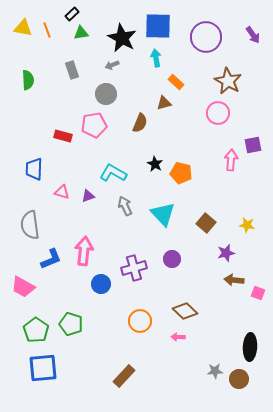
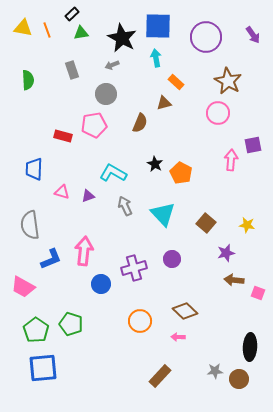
orange pentagon at (181, 173): rotated 15 degrees clockwise
brown rectangle at (124, 376): moved 36 px right
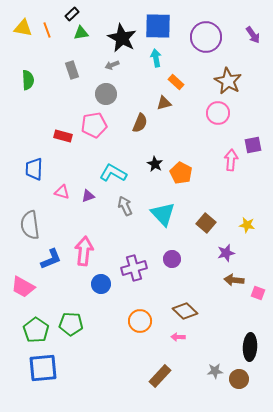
green pentagon at (71, 324): rotated 15 degrees counterclockwise
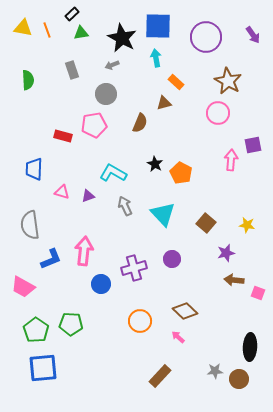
pink arrow at (178, 337): rotated 40 degrees clockwise
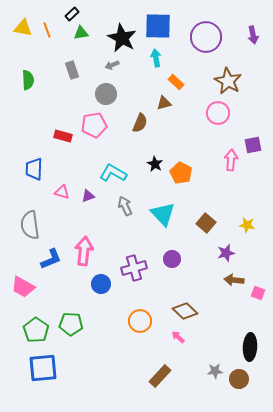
purple arrow at (253, 35): rotated 24 degrees clockwise
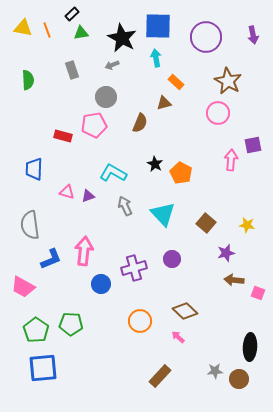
gray circle at (106, 94): moved 3 px down
pink triangle at (62, 192): moved 5 px right
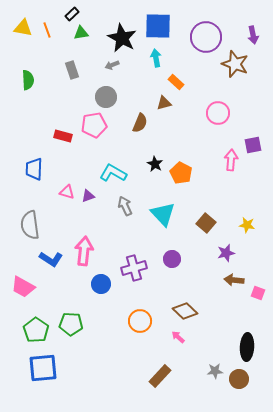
brown star at (228, 81): moved 7 px right, 17 px up; rotated 8 degrees counterclockwise
blue L-shape at (51, 259): rotated 55 degrees clockwise
black ellipse at (250, 347): moved 3 px left
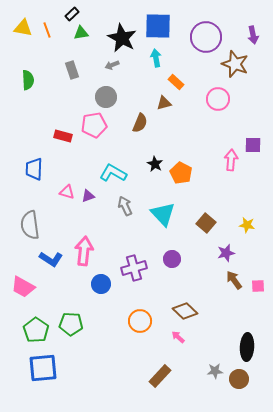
pink circle at (218, 113): moved 14 px up
purple square at (253, 145): rotated 12 degrees clockwise
brown arrow at (234, 280): rotated 48 degrees clockwise
pink square at (258, 293): moved 7 px up; rotated 24 degrees counterclockwise
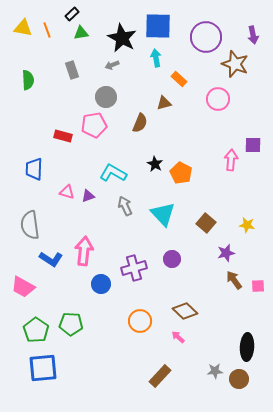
orange rectangle at (176, 82): moved 3 px right, 3 px up
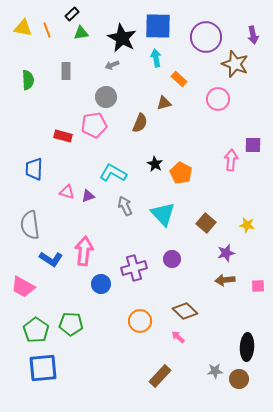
gray rectangle at (72, 70): moved 6 px left, 1 px down; rotated 18 degrees clockwise
brown arrow at (234, 280): moved 9 px left; rotated 60 degrees counterclockwise
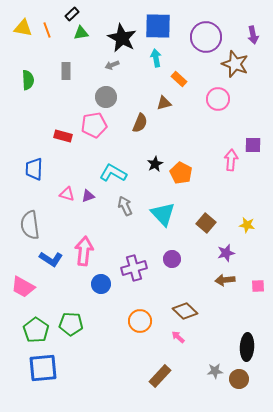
black star at (155, 164): rotated 14 degrees clockwise
pink triangle at (67, 192): moved 2 px down
